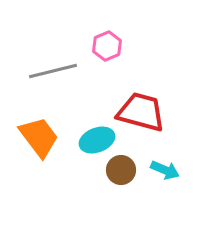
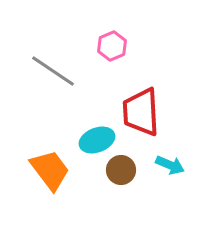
pink hexagon: moved 5 px right
gray line: rotated 48 degrees clockwise
red trapezoid: rotated 108 degrees counterclockwise
orange trapezoid: moved 11 px right, 33 px down
cyan arrow: moved 5 px right, 5 px up
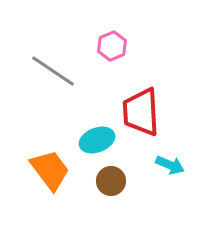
brown circle: moved 10 px left, 11 px down
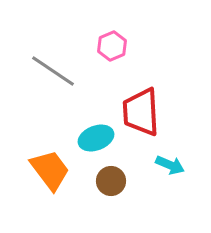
cyan ellipse: moved 1 px left, 2 px up
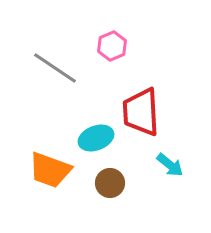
gray line: moved 2 px right, 3 px up
cyan arrow: rotated 16 degrees clockwise
orange trapezoid: rotated 147 degrees clockwise
brown circle: moved 1 px left, 2 px down
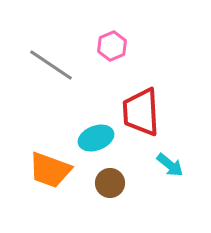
gray line: moved 4 px left, 3 px up
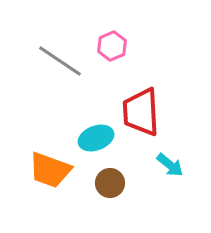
gray line: moved 9 px right, 4 px up
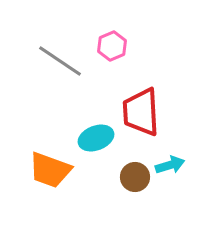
cyan arrow: rotated 56 degrees counterclockwise
brown circle: moved 25 px right, 6 px up
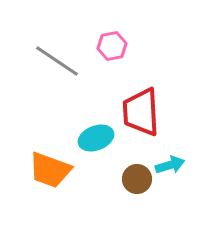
pink hexagon: rotated 12 degrees clockwise
gray line: moved 3 px left
brown circle: moved 2 px right, 2 px down
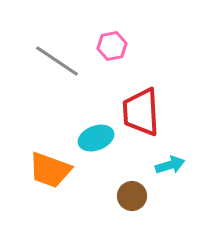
brown circle: moved 5 px left, 17 px down
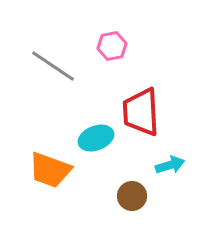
gray line: moved 4 px left, 5 px down
